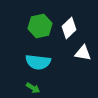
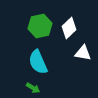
cyan semicircle: rotated 60 degrees clockwise
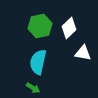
cyan semicircle: rotated 35 degrees clockwise
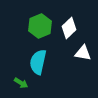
green hexagon: rotated 10 degrees counterclockwise
green arrow: moved 12 px left, 5 px up
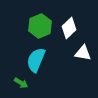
cyan semicircle: moved 2 px left, 2 px up; rotated 10 degrees clockwise
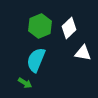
green arrow: moved 4 px right
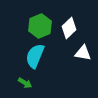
cyan semicircle: moved 1 px left, 4 px up
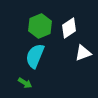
white diamond: rotated 10 degrees clockwise
white triangle: rotated 30 degrees counterclockwise
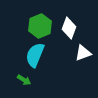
white diamond: rotated 35 degrees counterclockwise
cyan semicircle: moved 1 px up
green arrow: moved 1 px left, 3 px up
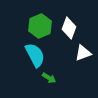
cyan semicircle: rotated 130 degrees clockwise
green arrow: moved 25 px right, 2 px up
